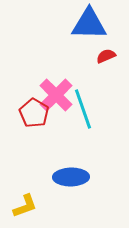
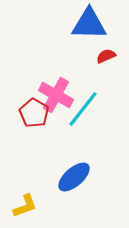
pink cross: rotated 16 degrees counterclockwise
cyan line: rotated 57 degrees clockwise
blue ellipse: moved 3 px right; rotated 40 degrees counterclockwise
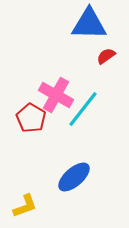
red semicircle: rotated 12 degrees counterclockwise
red pentagon: moved 3 px left, 5 px down
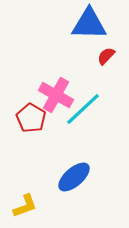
red semicircle: rotated 12 degrees counterclockwise
cyan line: rotated 9 degrees clockwise
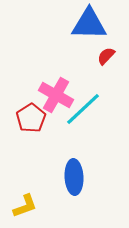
red pentagon: rotated 8 degrees clockwise
blue ellipse: rotated 52 degrees counterclockwise
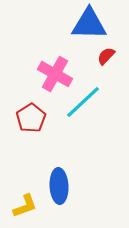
pink cross: moved 1 px left, 21 px up
cyan line: moved 7 px up
blue ellipse: moved 15 px left, 9 px down
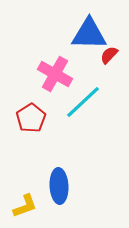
blue triangle: moved 10 px down
red semicircle: moved 3 px right, 1 px up
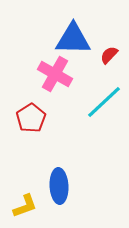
blue triangle: moved 16 px left, 5 px down
cyan line: moved 21 px right
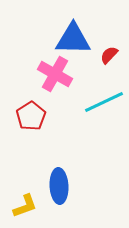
cyan line: rotated 18 degrees clockwise
red pentagon: moved 2 px up
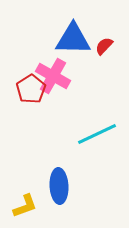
red semicircle: moved 5 px left, 9 px up
pink cross: moved 2 px left, 2 px down
cyan line: moved 7 px left, 32 px down
red pentagon: moved 27 px up
